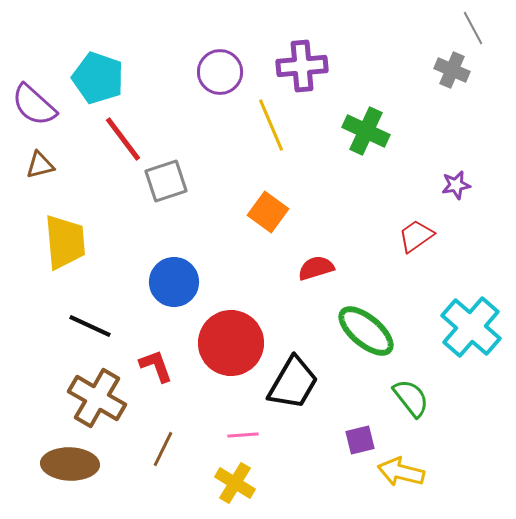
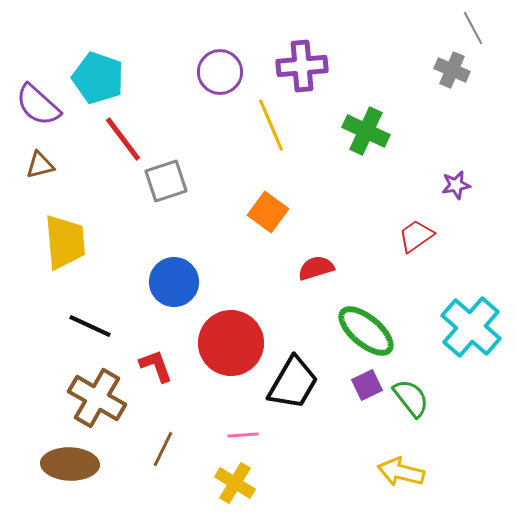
purple semicircle: moved 4 px right
purple square: moved 7 px right, 55 px up; rotated 12 degrees counterclockwise
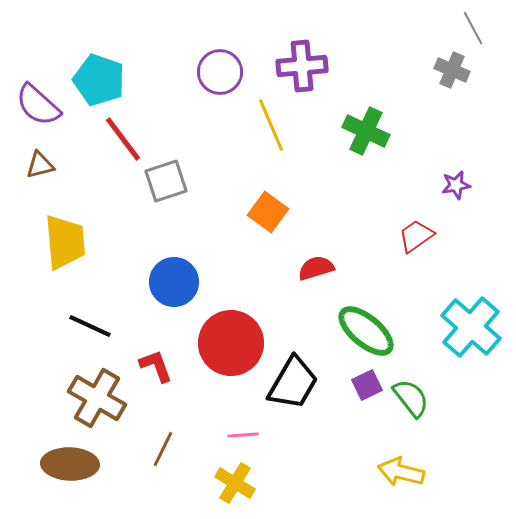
cyan pentagon: moved 1 px right, 2 px down
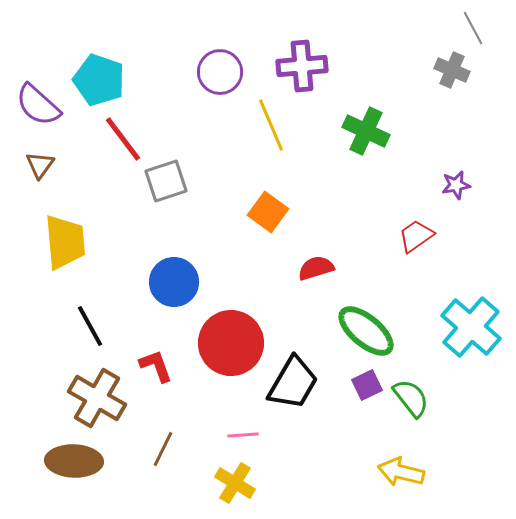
brown triangle: rotated 40 degrees counterclockwise
black line: rotated 36 degrees clockwise
brown ellipse: moved 4 px right, 3 px up
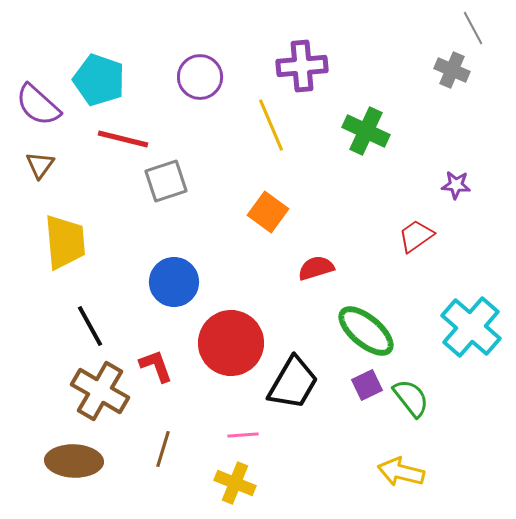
purple circle: moved 20 px left, 5 px down
red line: rotated 39 degrees counterclockwise
purple star: rotated 16 degrees clockwise
brown cross: moved 3 px right, 7 px up
brown line: rotated 9 degrees counterclockwise
yellow cross: rotated 9 degrees counterclockwise
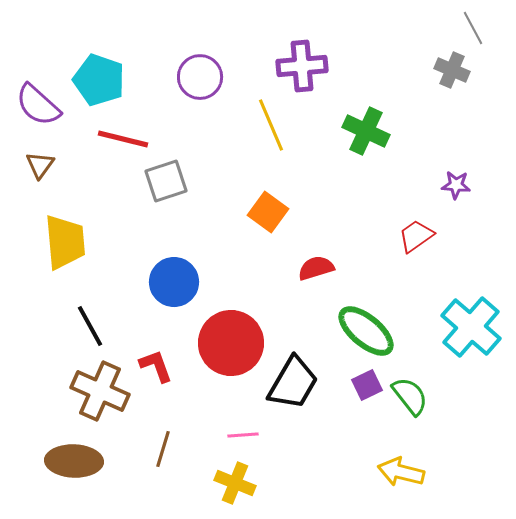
brown cross: rotated 6 degrees counterclockwise
green semicircle: moved 1 px left, 2 px up
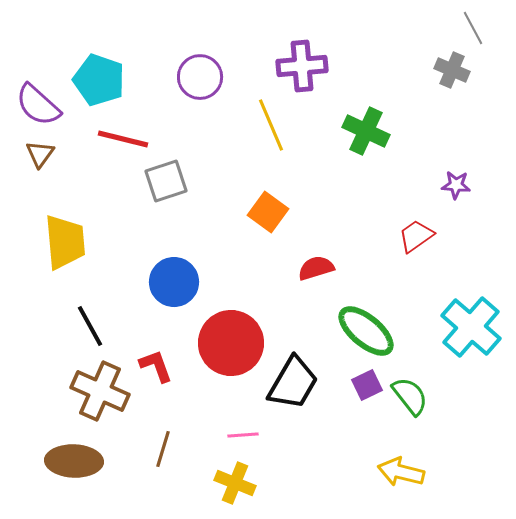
brown triangle: moved 11 px up
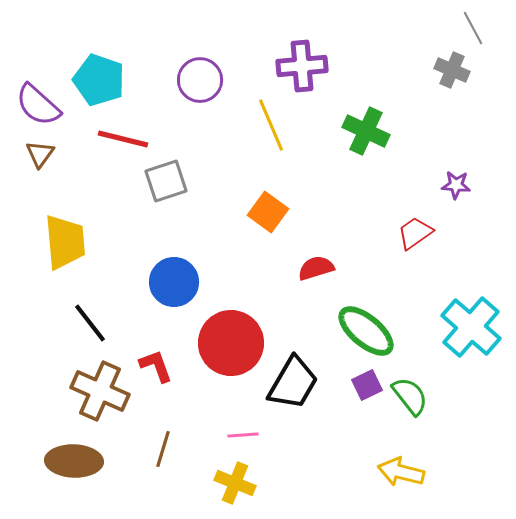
purple circle: moved 3 px down
red trapezoid: moved 1 px left, 3 px up
black line: moved 3 px up; rotated 9 degrees counterclockwise
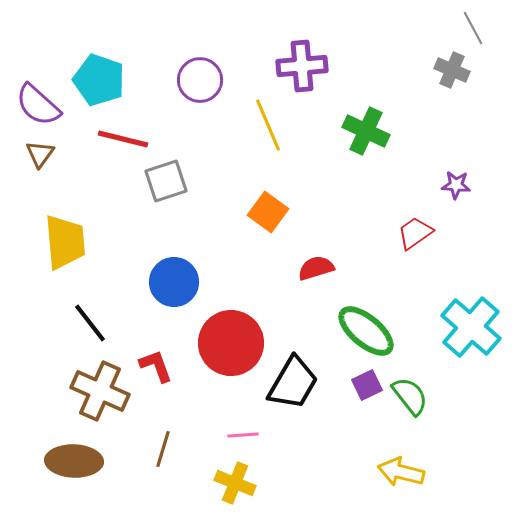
yellow line: moved 3 px left
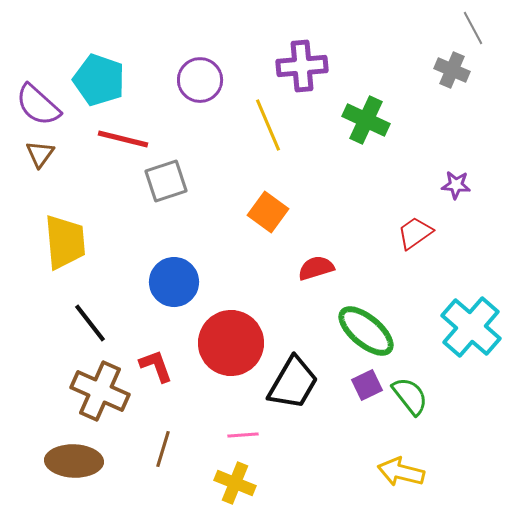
green cross: moved 11 px up
